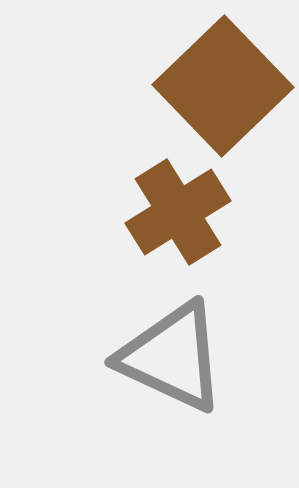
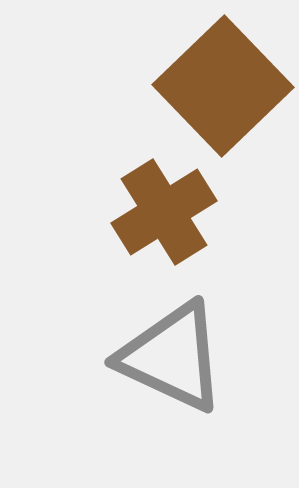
brown cross: moved 14 px left
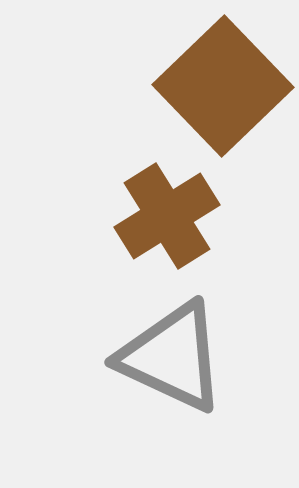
brown cross: moved 3 px right, 4 px down
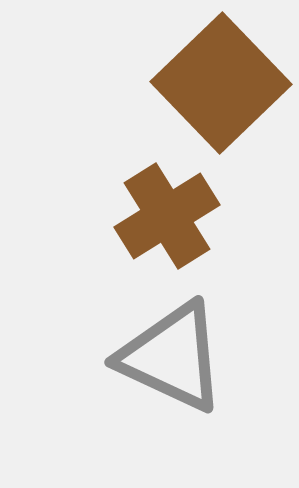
brown square: moved 2 px left, 3 px up
